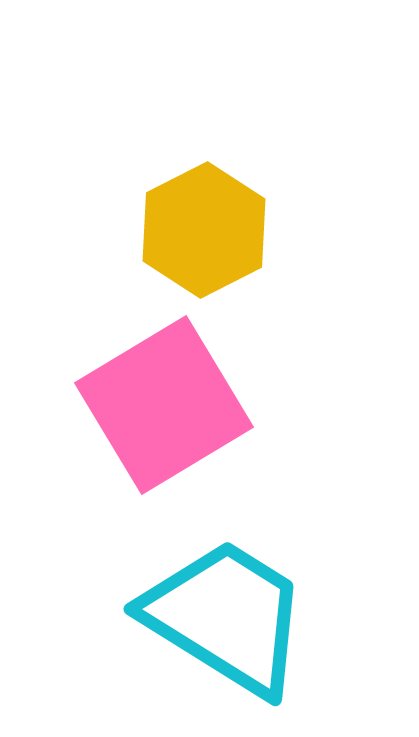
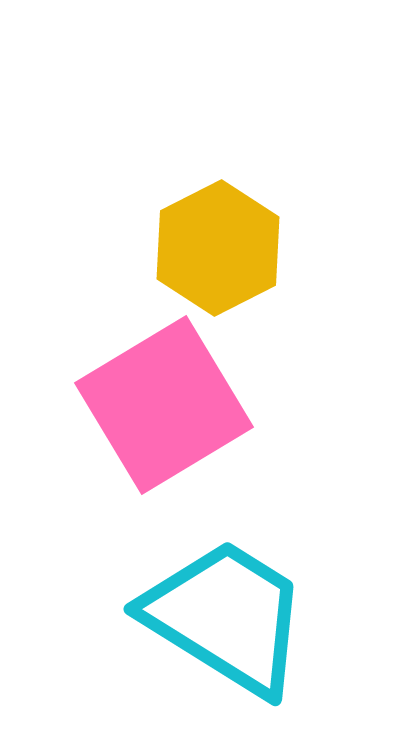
yellow hexagon: moved 14 px right, 18 px down
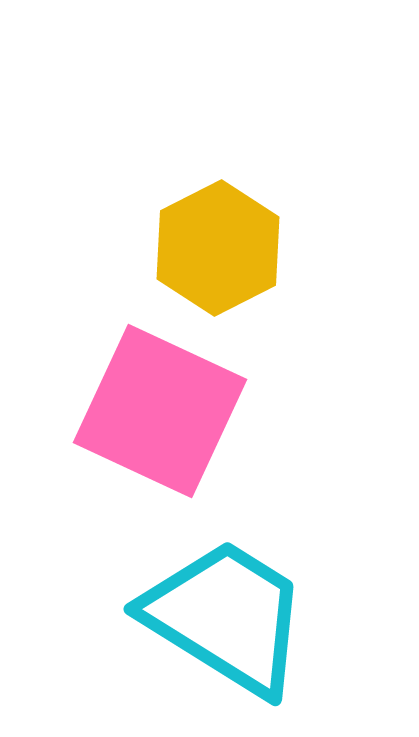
pink square: moved 4 px left, 6 px down; rotated 34 degrees counterclockwise
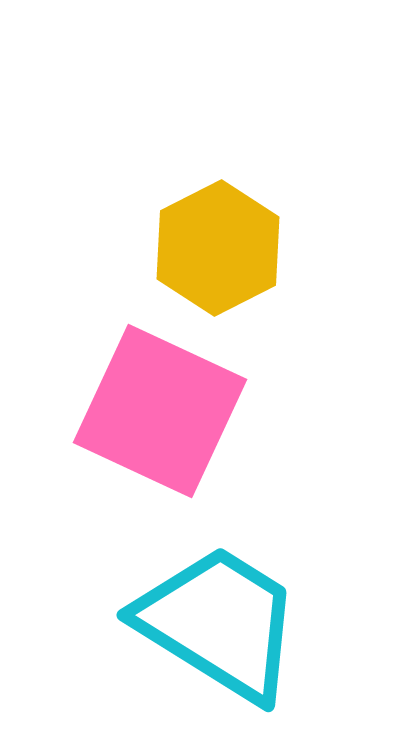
cyan trapezoid: moved 7 px left, 6 px down
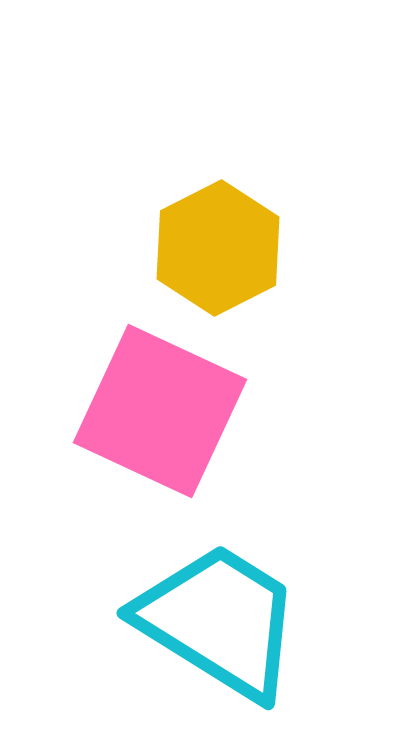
cyan trapezoid: moved 2 px up
